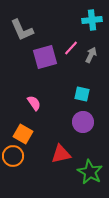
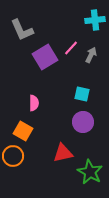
cyan cross: moved 3 px right
purple square: rotated 15 degrees counterclockwise
pink semicircle: rotated 35 degrees clockwise
orange square: moved 3 px up
red triangle: moved 2 px right, 1 px up
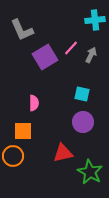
orange square: rotated 30 degrees counterclockwise
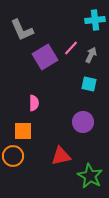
cyan square: moved 7 px right, 10 px up
red triangle: moved 2 px left, 3 px down
green star: moved 4 px down
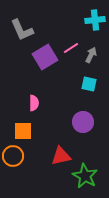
pink line: rotated 14 degrees clockwise
green star: moved 5 px left
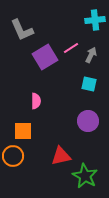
pink semicircle: moved 2 px right, 2 px up
purple circle: moved 5 px right, 1 px up
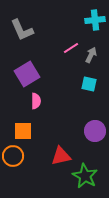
purple square: moved 18 px left, 17 px down
purple circle: moved 7 px right, 10 px down
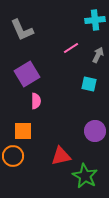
gray arrow: moved 7 px right
